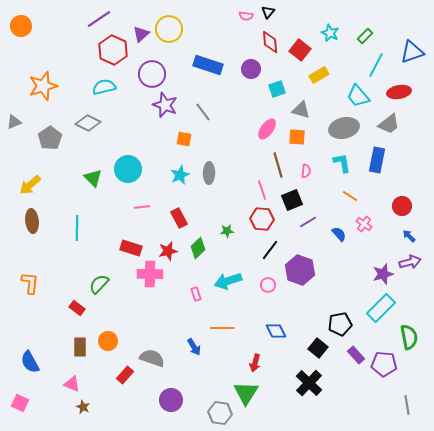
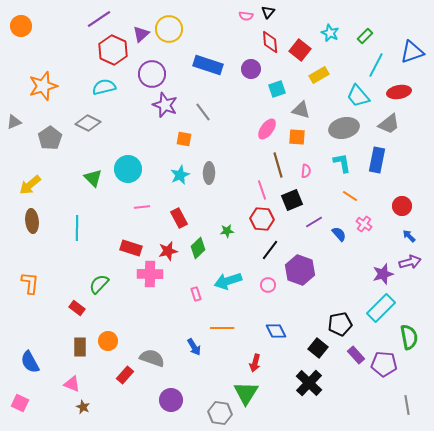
purple line at (308, 222): moved 6 px right
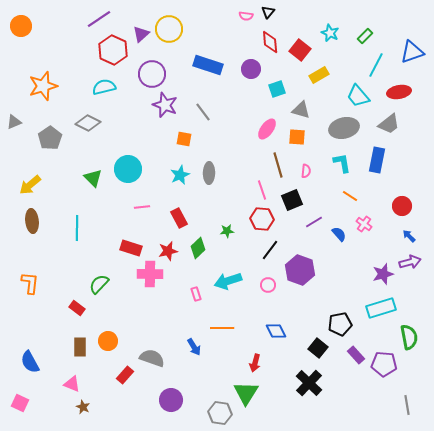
cyan rectangle at (381, 308): rotated 28 degrees clockwise
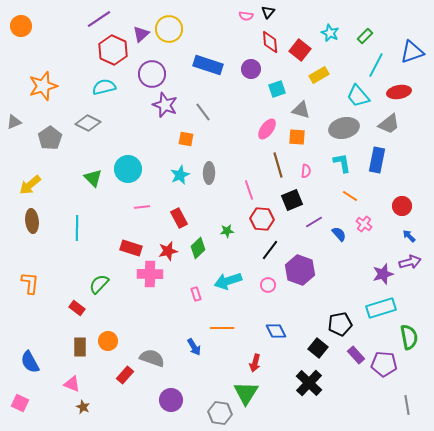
orange square at (184, 139): moved 2 px right
pink line at (262, 190): moved 13 px left
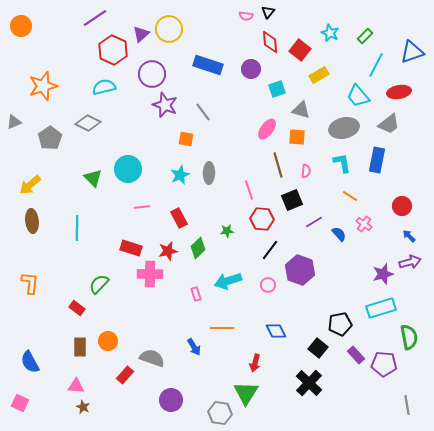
purple line at (99, 19): moved 4 px left, 1 px up
pink triangle at (72, 384): moved 4 px right, 2 px down; rotated 18 degrees counterclockwise
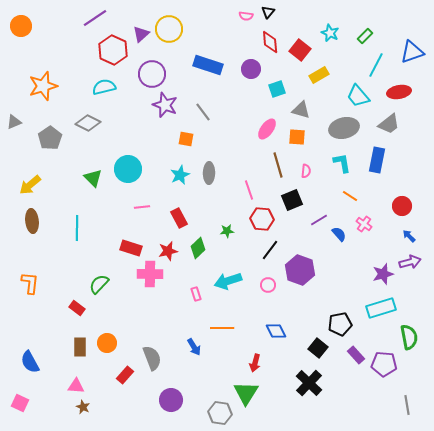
purple line at (314, 222): moved 5 px right, 2 px up
orange circle at (108, 341): moved 1 px left, 2 px down
gray semicircle at (152, 358): rotated 50 degrees clockwise
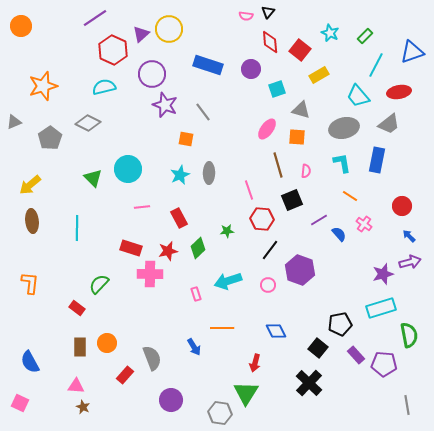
green semicircle at (409, 337): moved 2 px up
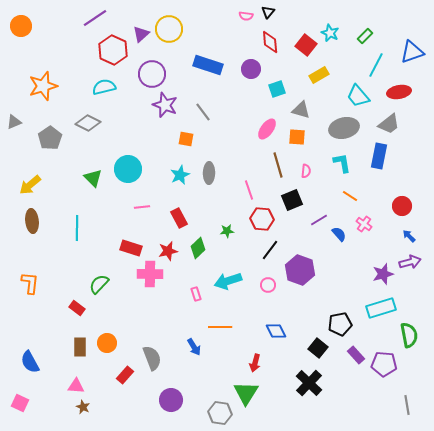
red square at (300, 50): moved 6 px right, 5 px up
blue rectangle at (377, 160): moved 2 px right, 4 px up
orange line at (222, 328): moved 2 px left, 1 px up
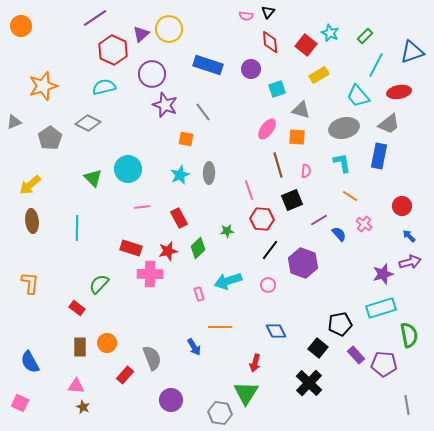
purple hexagon at (300, 270): moved 3 px right, 7 px up
pink rectangle at (196, 294): moved 3 px right
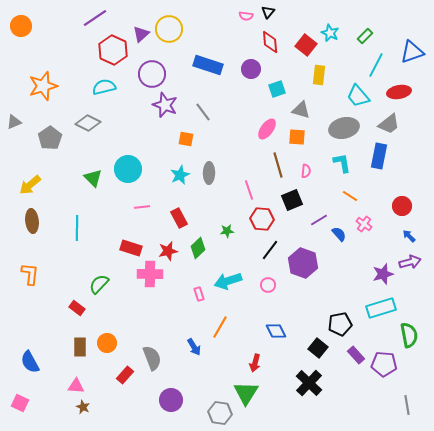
yellow rectangle at (319, 75): rotated 54 degrees counterclockwise
orange L-shape at (30, 283): moved 9 px up
orange line at (220, 327): rotated 60 degrees counterclockwise
